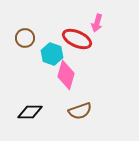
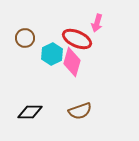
cyan hexagon: rotated 15 degrees clockwise
pink diamond: moved 6 px right, 13 px up
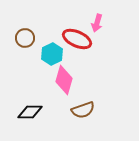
pink diamond: moved 8 px left, 18 px down
brown semicircle: moved 3 px right, 1 px up
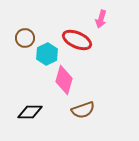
pink arrow: moved 4 px right, 4 px up
red ellipse: moved 1 px down
cyan hexagon: moved 5 px left
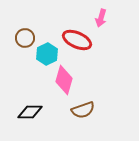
pink arrow: moved 1 px up
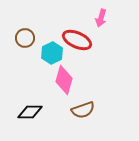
cyan hexagon: moved 5 px right, 1 px up
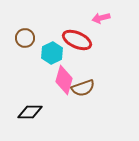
pink arrow: rotated 60 degrees clockwise
brown semicircle: moved 22 px up
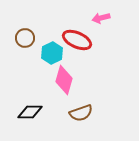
brown semicircle: moved 2 px left, 25 px down
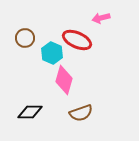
cyan hexagon: rotated 10 degrees counterclockwise
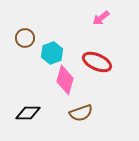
pink arrow: rotated 24 degrees counterclockwise
red ellipse: moved 20 px right, 22 px down
cyan hexagon: rotated 15 degrees clockwise
pink diamond: moved 1 px right
black diamond: moved 2 px left, 1 px down
